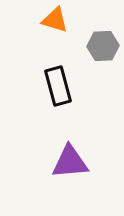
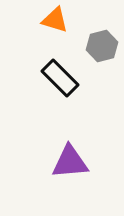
gray hexagon: moved 1 px left; rotated 12 degrees counterclockwise
black rectangle: moved 2 px right, 8 px up; rotated 30 degrees counterclockwise
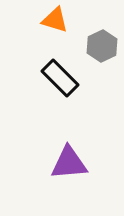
gray hexagon: rotated 12 degrees counterclockwise
purple triangle: moved 1 px left, 1 px down
